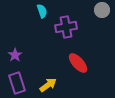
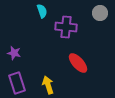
gray circle: moved 2 px left, 3 px down
purple cross: rotated 15 degrees clockwise
purple star: moved 1 px left, 2 px up; rotated 24 degrees counterclockwise
yellow arrow: rotated 72 degrees counterclockwise
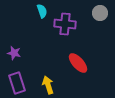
purple cross: moved 1 px left, 3 px up
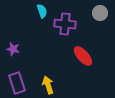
purple star: moved 1 px left, 4 px up
red ellipse: moved 5 px right, 7 px up
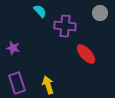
cyan semicircle: moved 2 px left; rotated 24 degrees counterclockwise
purple cross: moved 2 px down
purple star: moved 1 px up
red ellipse: moved 3 px right, 2 px up
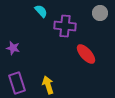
cyan semicircle: moved 1 px right
